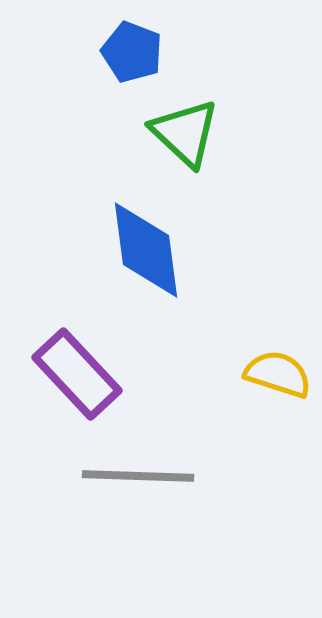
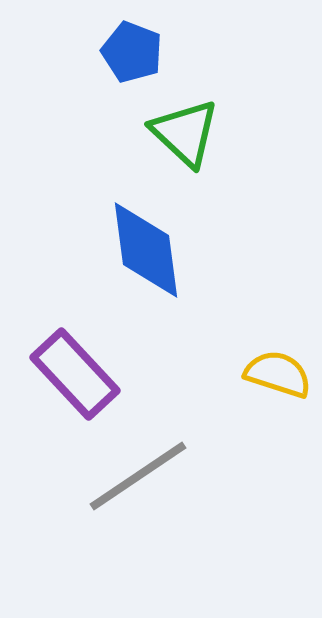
purple rectangle: moved 2 px left
gray line: rotated 36 degrees counterclockwise
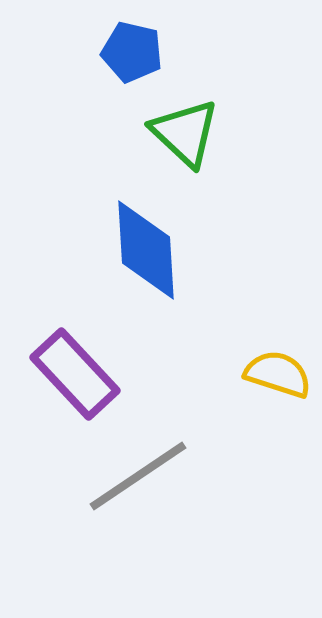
blue pentagon: rotated 8 degrees counterclockwise
blue diamond: rotated 4 degrees clockwise
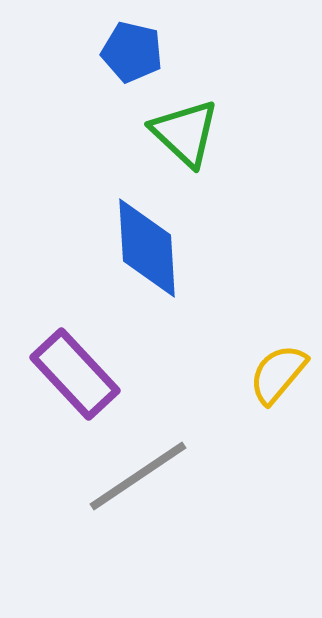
blue diamond: moved 1 px right, 2 px up
yellow semicircle: rotated 68 degrees counterclockwise
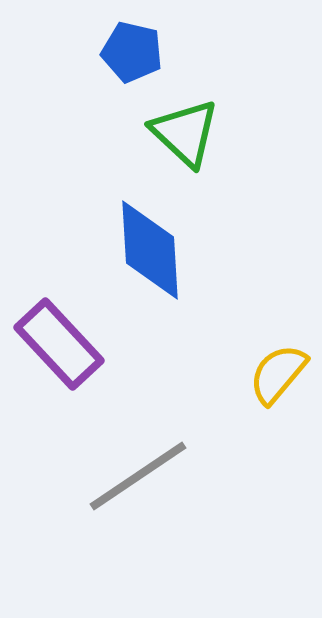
blue diamond: moved 3 px right, 2 px down
purple rectangle: moved 16 px left, 30 px up
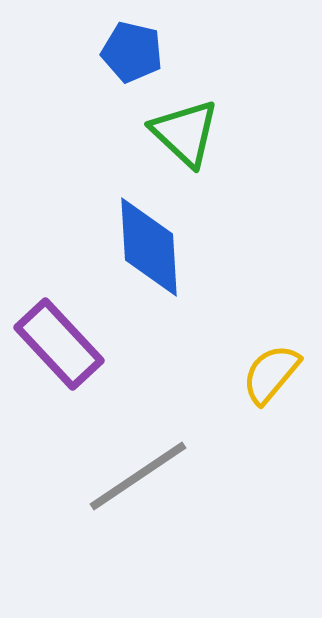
blue diamond: moved 1 px left, 3 px up
yellow semicircle: moved 7 px left
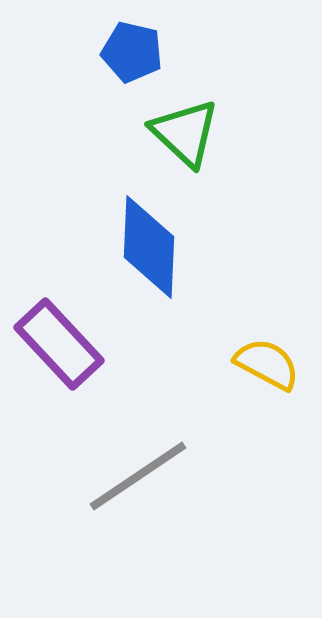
blue diamond: rotated 6 degrees clockwise
yellow semicircle: moved 4 px left, 10 px up; rotated 78 degrees clockwise
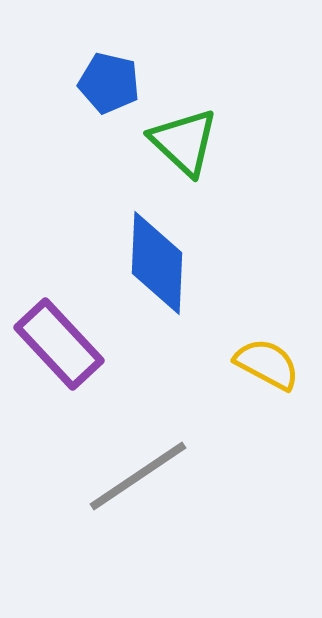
blue pentagon: moved 23 px left, 31 px down
green triangle: moved 1 px left, 9 px down
blue diamond: moved 8 px right, 16 px down
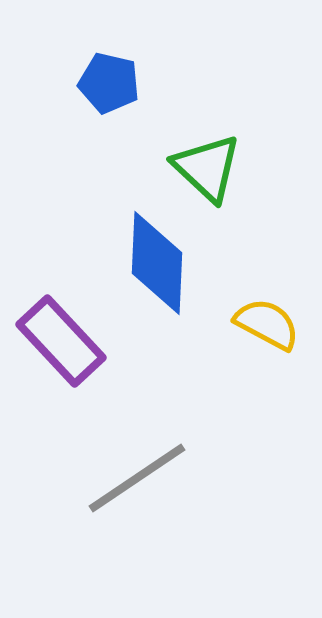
green triangle: moved 23 px right, 26 px down
purple rectangle: moved 2 px right, 3 px up
yellow semicircle: moved 40 px up
gray line: moved 1 px left, 2 px down
